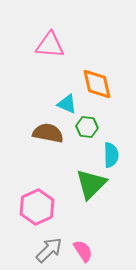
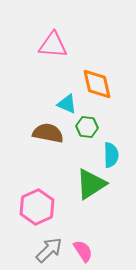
pink triangle: moved 3 px right
green triangle: rotated 12 degrees clockwise
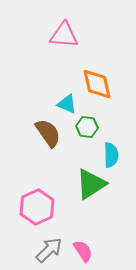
pink triangle: moved 11 px right, 10 px up
brown semicircle: rotated 44 degrees clockwise
